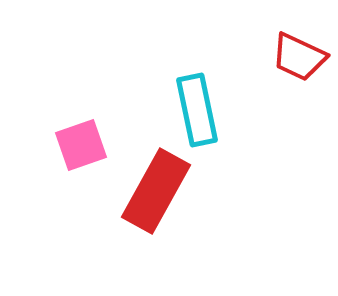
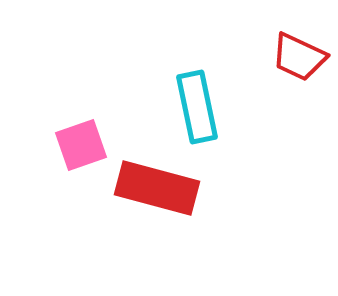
cyan rectangle: moved 3 px up
red rectangle: moved 1 px right, 3 px up; rotated 76 degrees clockwise
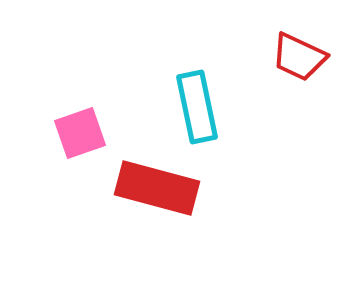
pink square: moved 1 px left, 12 px up
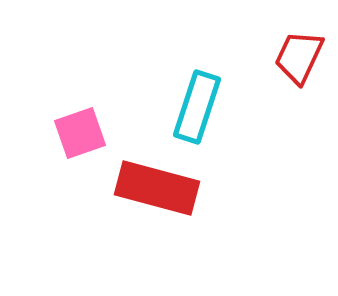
red trapezoid: rotated 90 degrees clockwise
cyan rectangle: rotated 30 degrees clockwise
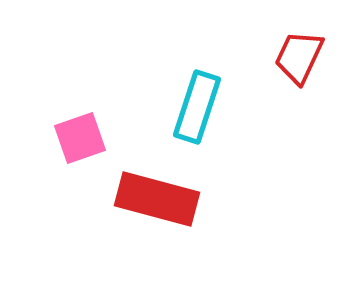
pink square: moved 5 px down
red rectangle: moved 11 px down
